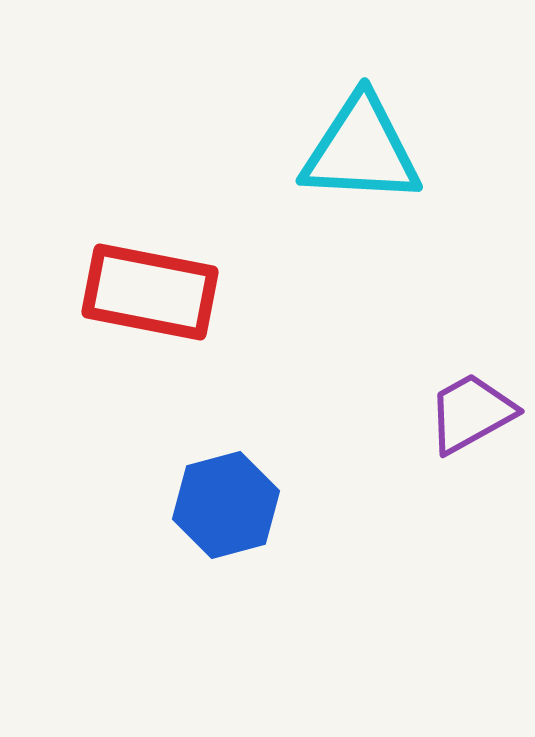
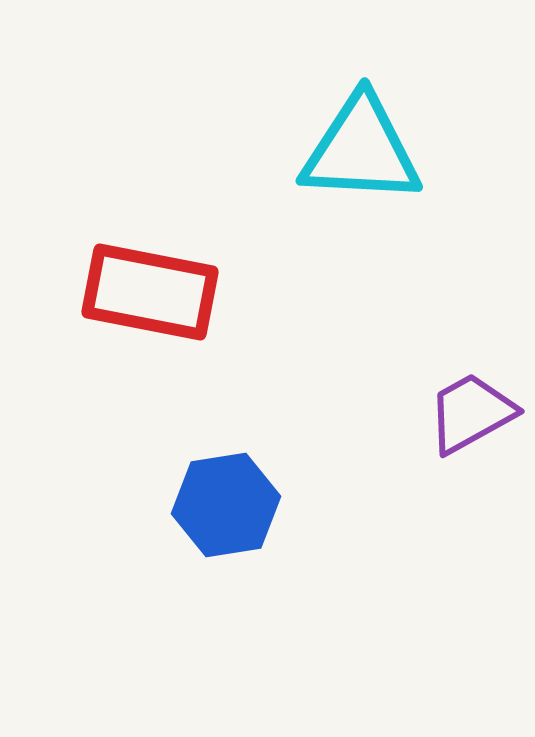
blue hexagon: rotated 6 degrees clockwise
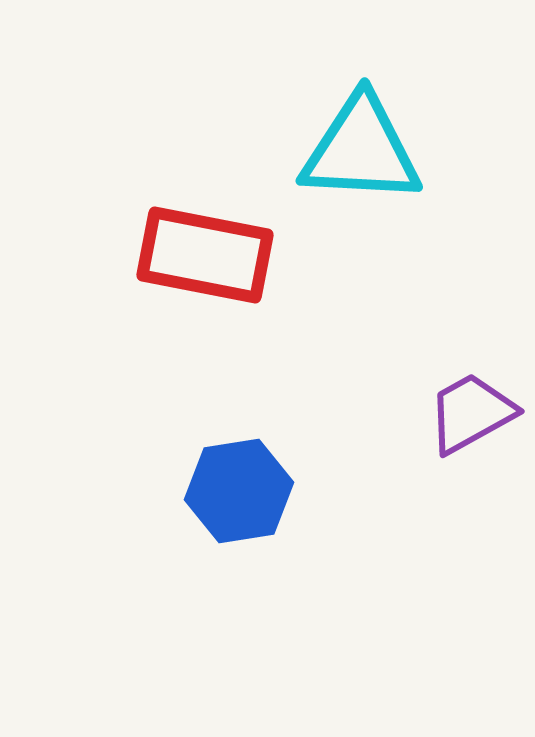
red rectangle: moved 55 px right, 37 px up
blue hexagon: moved 13 px right, 14 px up
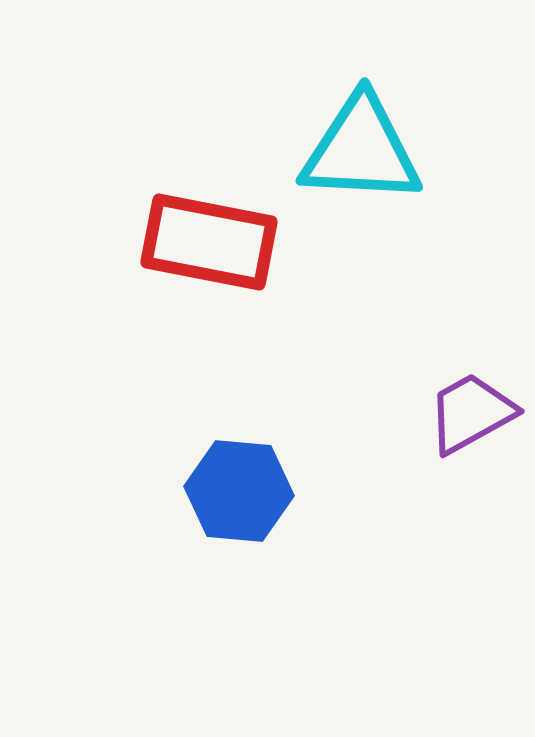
red rectangle: moved 4 px right, 13 px up
blue hexagon: rotated 14 degrees clockwise
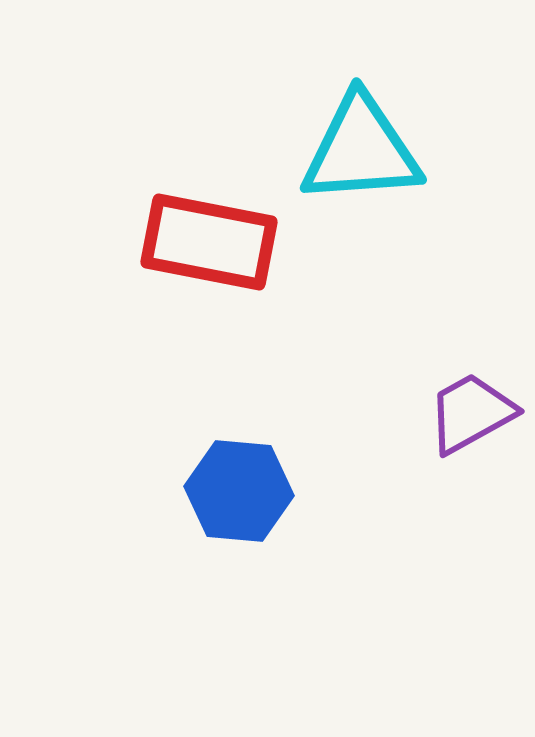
cyan triangle: rotated 7 degrees counterclockwise
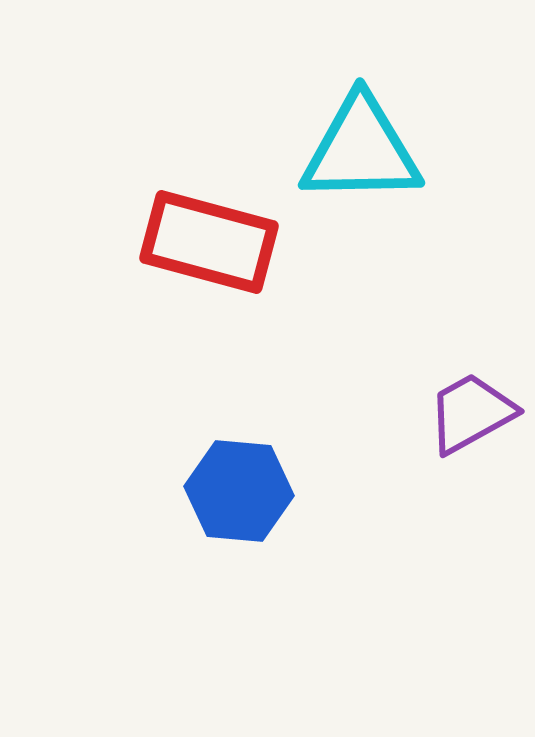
cyan triangle: rotated 3 degrees clockwise
red rectangle: rotated 4 degrees clockwise
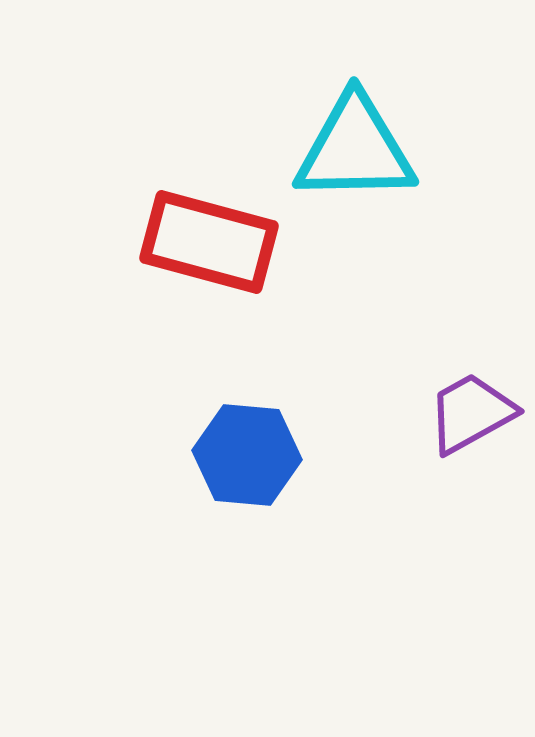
cyan triangle: moved 6 px left, 1 px up
blue hexagon: moved 8 px right, 36 px up
